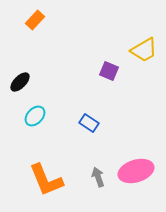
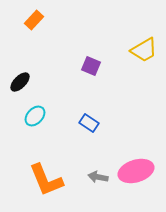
orange rectangle: moved 1 px left
purple square: moved 18 px left, 5 px up
gray arrow: rotated 60 degrees counterclockwise
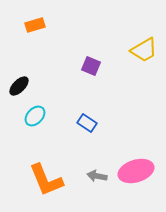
orange rectangle: moved 1 px right, 5 px down; rotated 30 degrees clockwise
black ellipse: moved 1 px left, 4 px down
blue rectangle: moved 2 px left
gray arrow: moved 1 px left, 1 px up
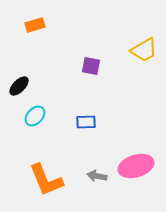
purple square: rotated 12 degrees counterclockwise
blue rectangle: moved 1 px left, 1 px up; rotated 36 degrees counterclockwise
pink ellipse: moved 5 px up
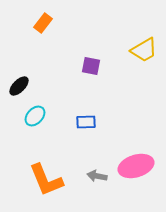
orange rectangle: moved 8 px right, 2 px up; rotated 36 degrees counterclockwise
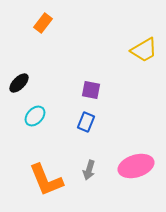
purple square: moved 24 px down
black ellipse: moved 3 px up
blue rectangle: rotated 66 degrees counterclockwise
gray arrow: moved 8 px left, 6 px up; rotated 84 degrees counterclockwise
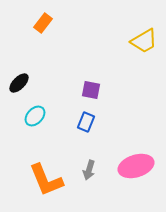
yellow trapezoid: moved 9 px up
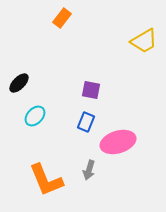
orange rectangle: moved 19 px right, 5 px up
pink ellipse: moved 18 px left, 24 px up
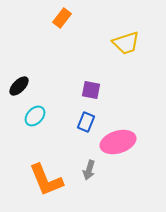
yellow trapezoid: moved 18 px left, 2 px down; rotated 12 degrees clockwise
black ellipse: moved 3 px down
